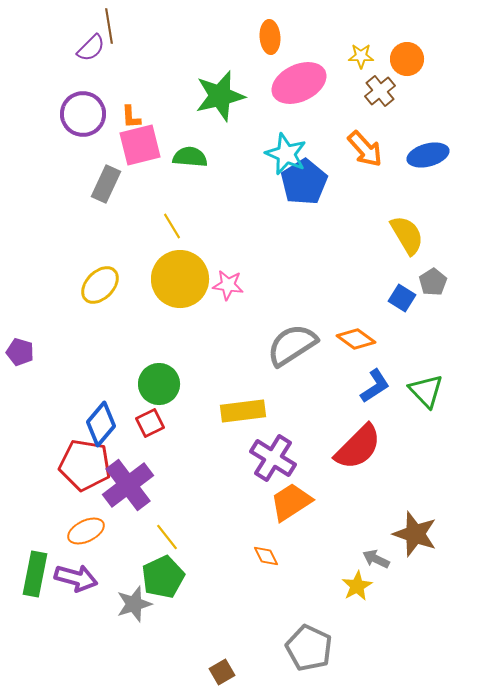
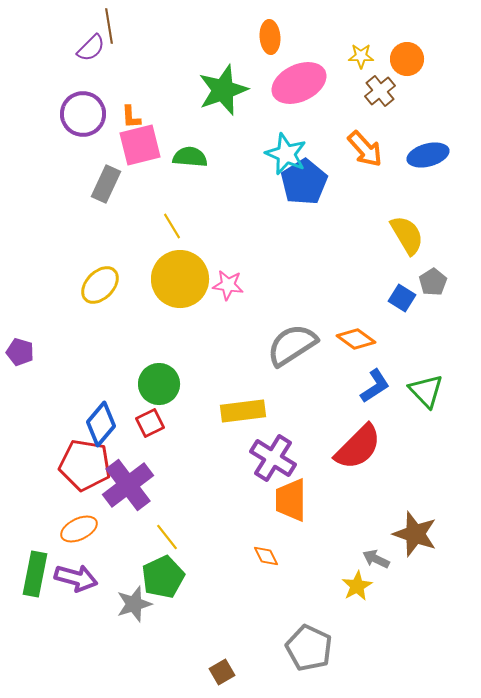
green star at (220, 96): moved 3 px right, 6 px up; rotated 6 degrees counterclockwise
orange trapezoid at (291, 502): moved 2 px up; rotated 57 degrees counterclockwise
orange ellipse at (86, 531): moved 7 px left, 2 px up
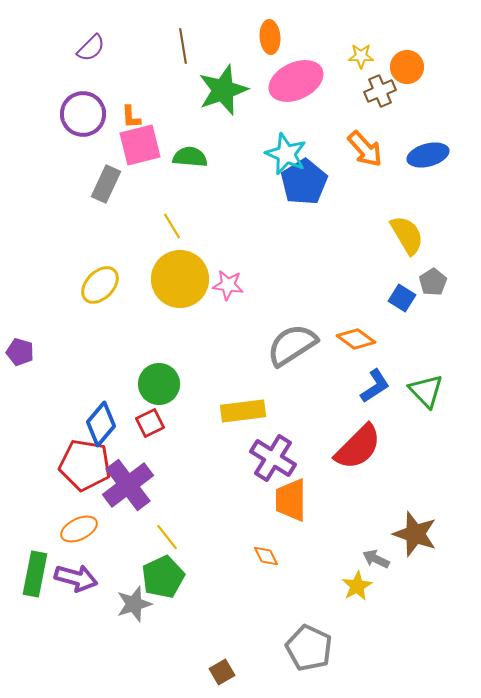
brown line at (109, 26): moved 74 px right, 20 px down
orange circle at (407, 59): moved 8 px down
pink ellipse at (299, 83): moved 3 px left, 2 px up
brown cross at (380, 91): rotated 16 degrees clockwise
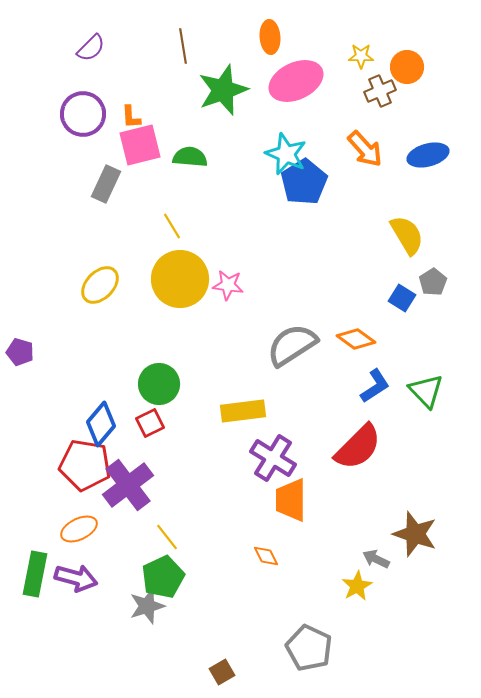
gray star at (134, 604): moved 13 px right, 2 px down
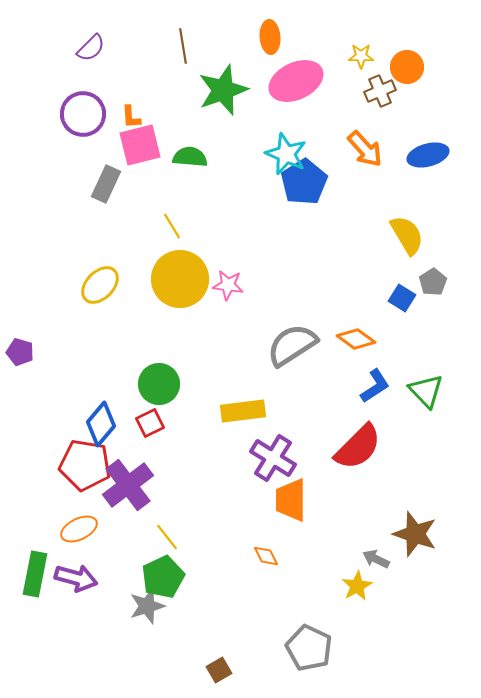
brown square at (222, 672): moved 3 px left, 2 px up
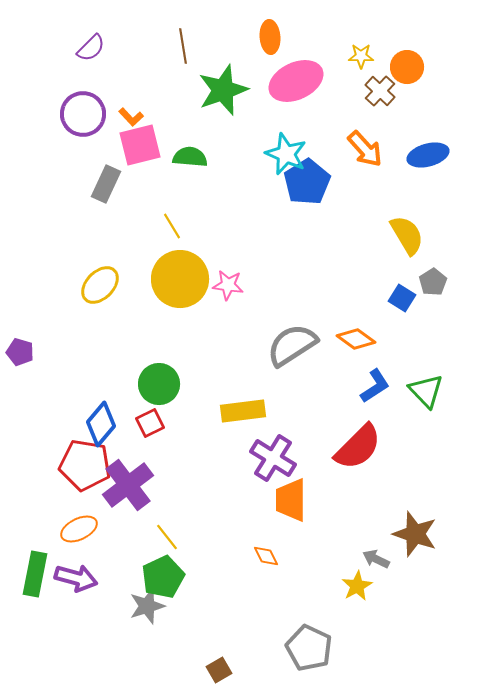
brown cross at (380, 91): rotated 24 degrees counterclockwise
orange L-shape at (131, 117): rotated 40 degrees counterclockwise
blue pentagon at (304, 182): moved 3 px right
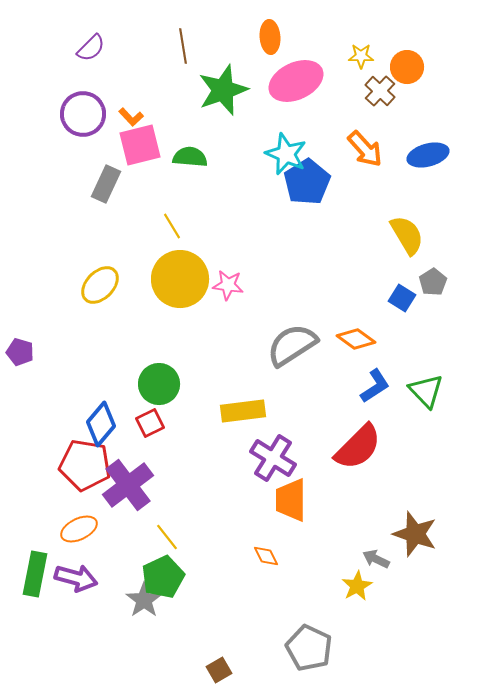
gray star at (147, 606): moved 3 px left, 6 px up; rotated 18 degrees counterclockwise
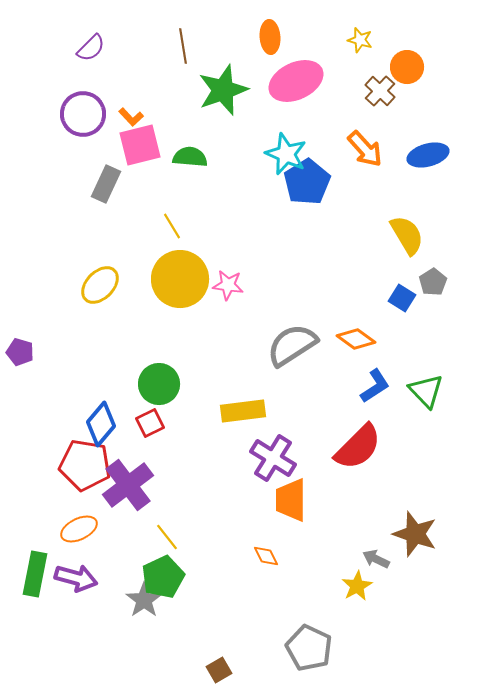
yellow star at (361, 56): moved 1 px left, 16 px up; rotated 15 degrees clockwise
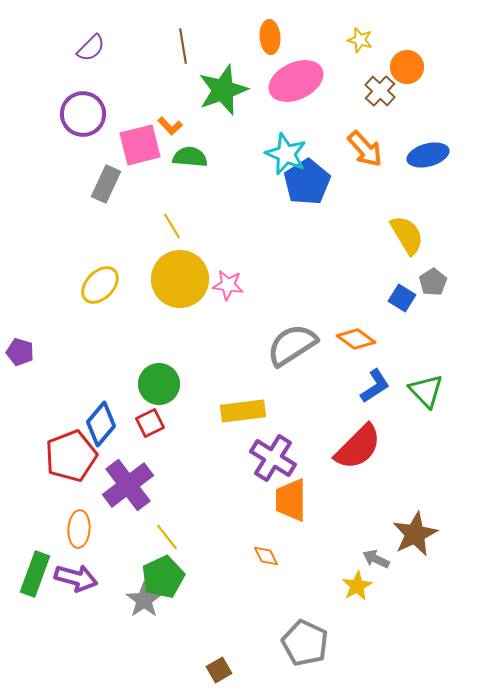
orange L-shape at (131, 117): moved 39 px right, 9 px down
red pentagon at (85, 465): moved 14 px left, 9 px up; rotated 30 degrees counterclockwise
orange ellipse at (79, 529): rotated 60 degrees counterclockwise
brown star at (415, 534): rotated 27 degrees clockwise
green rectangle at (35, 574): rotated 9 degrees clockwise
gray pentagon at (309, 648): moved 4 px left, 5 px up
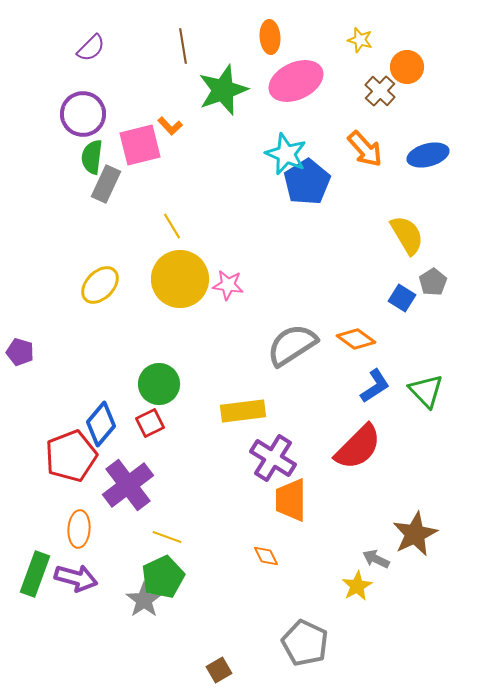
green semicircle at (190, 157): moved 98 px left; rotated 88 degrees counterclockwise
yellow line at (167, 537): rotated 32 degrees counterclockwise
